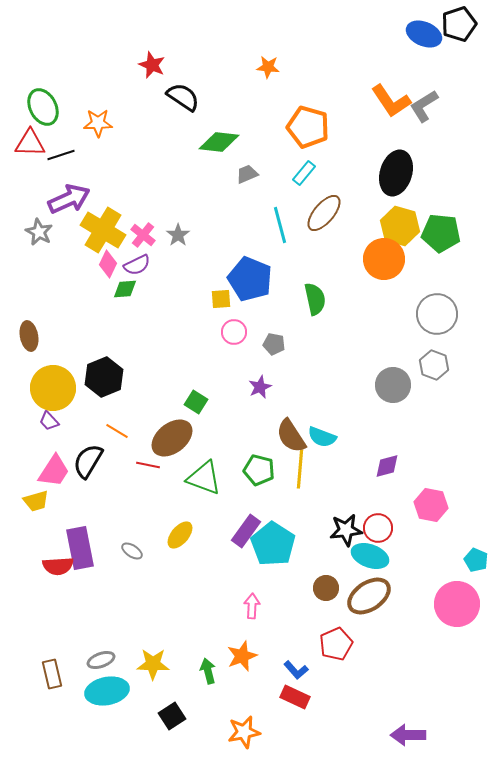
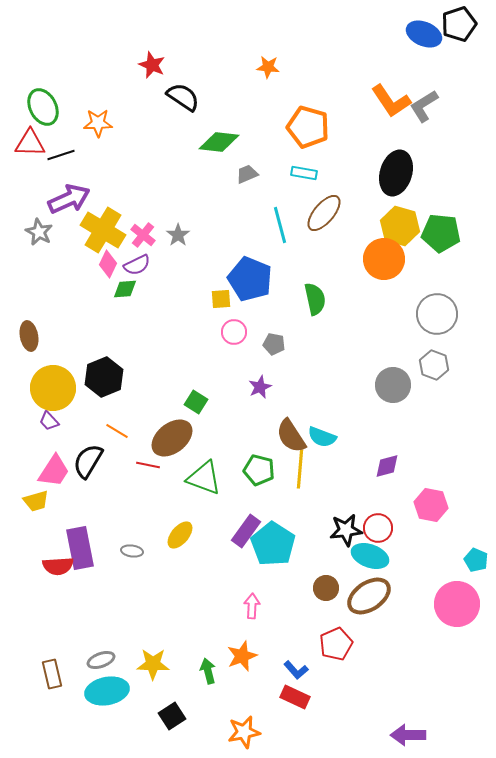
cyan rectangle at (304, 173): rotated 60 degrees clockwise
gray ellipse at (132, 551): rotated 25 degrees counterclockwise
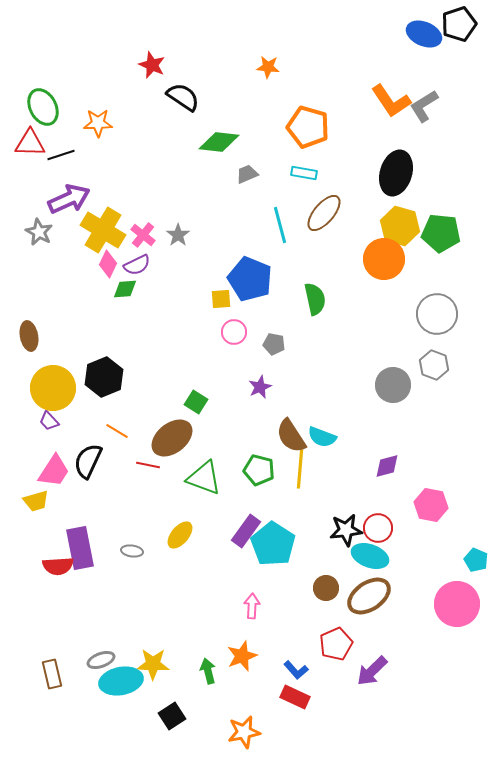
black semicircle at (88, 461): rotated 6 degrees counterclockwise
cyan ellipse at (107, 691): moved 14 px right, 10 px up
purple arrow at (408, 735): moved 36 px left, 64 px up; rotated 44 degrees counterclockwise
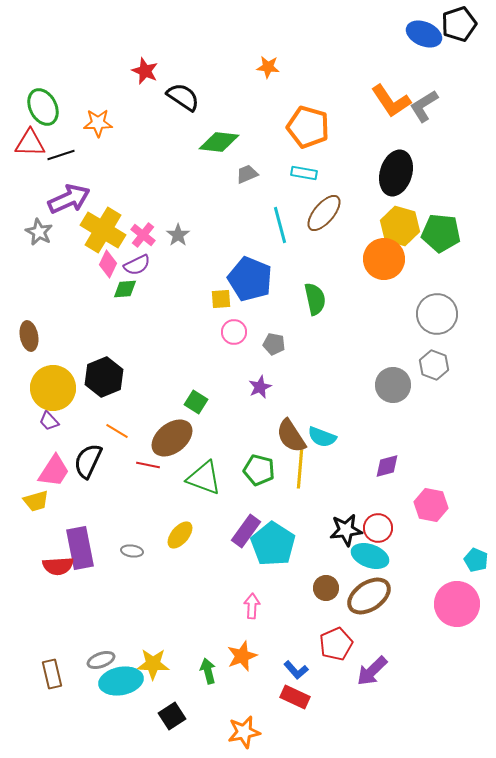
red star at (152, 65): moved 7 px left, 6 px down
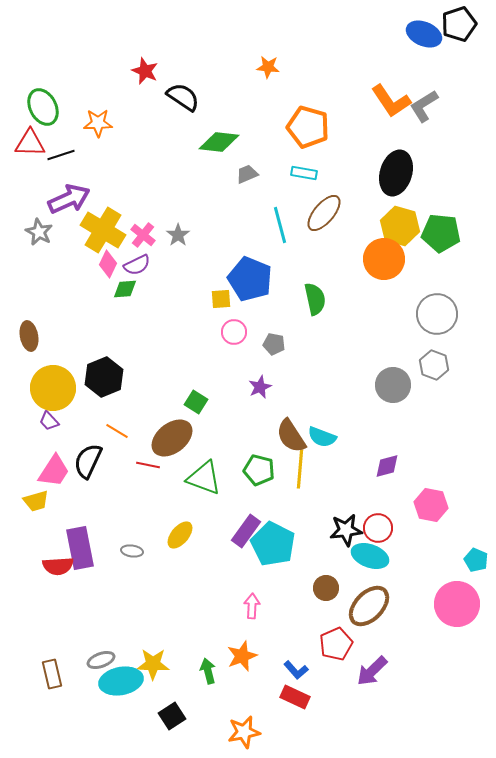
cyan pentagon at (273, 544): rotated 6 degrees counterclockwise
brown ellipse at (369, 596): moved 10 px down; rotated 12 degrees counterclockwise
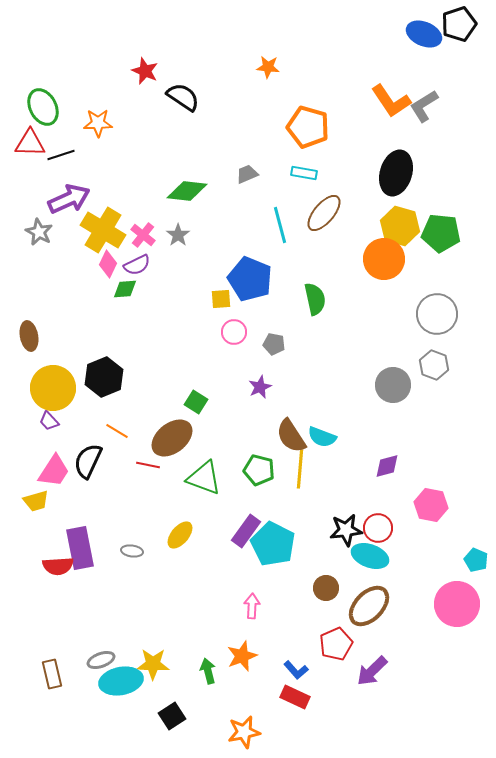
green diamond at (219, 142): moved 32 px left, 49 px down
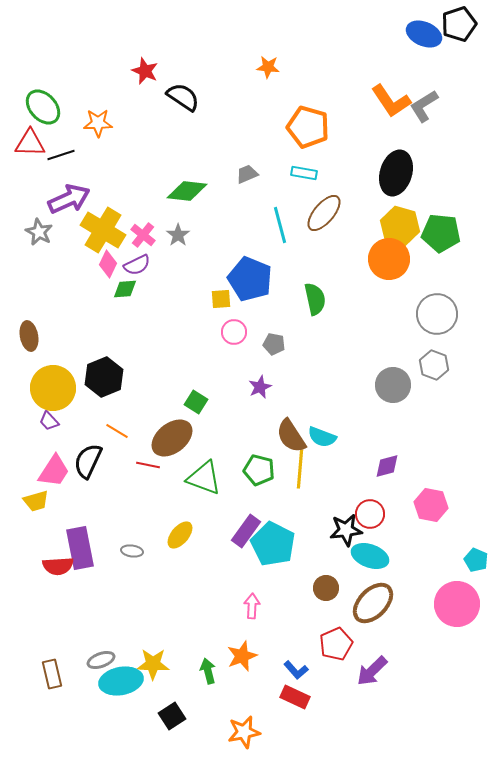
green ellipse at (43, 107): rotated 15 degrees counterclockwise
orange circle at (384, 259): moved 5 px right
red circle at (378, 528): moved 8 px left, 14 px up
brown ellipse at (369, 606): moved 4 px right, 3 px up
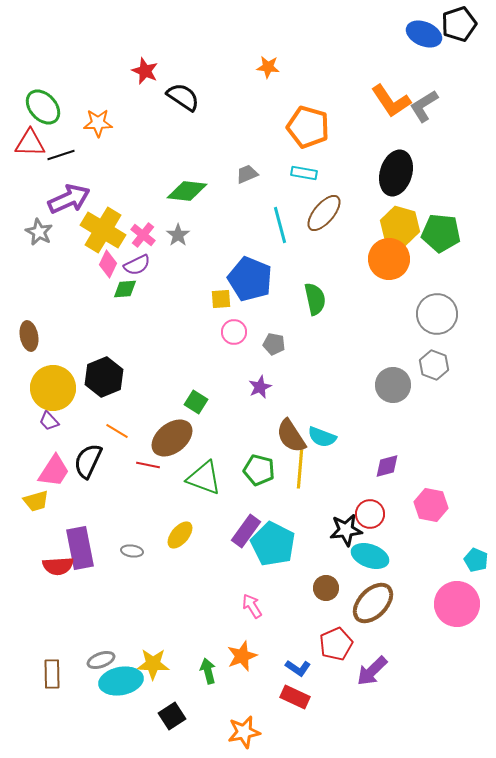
pink arrow at (252, 606): rotated 35 degrees counterclockwise
blue L-shape at (296, 670): moved 2 px right, 2 px up; rotated 15 degrees counterclockwise
brown rectangle at (52, 674): rotated 12 degrees clockwise
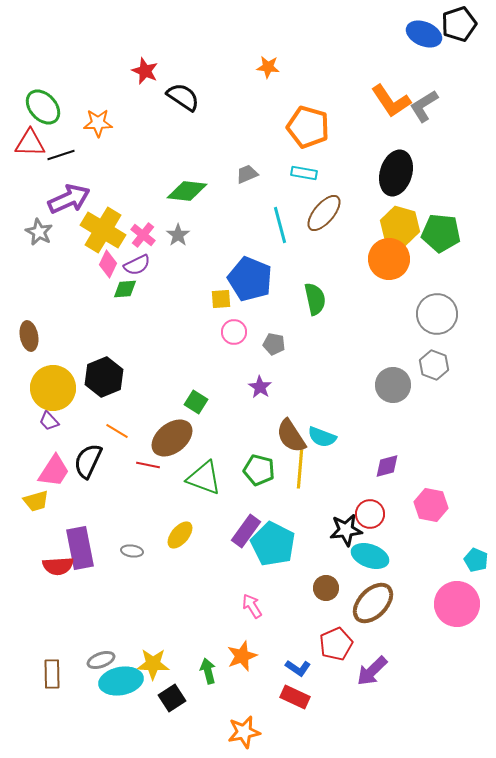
purple star at (260, 387): rotated 15 degrees counterclockwise
black square at (172, 716): moved 18 px up
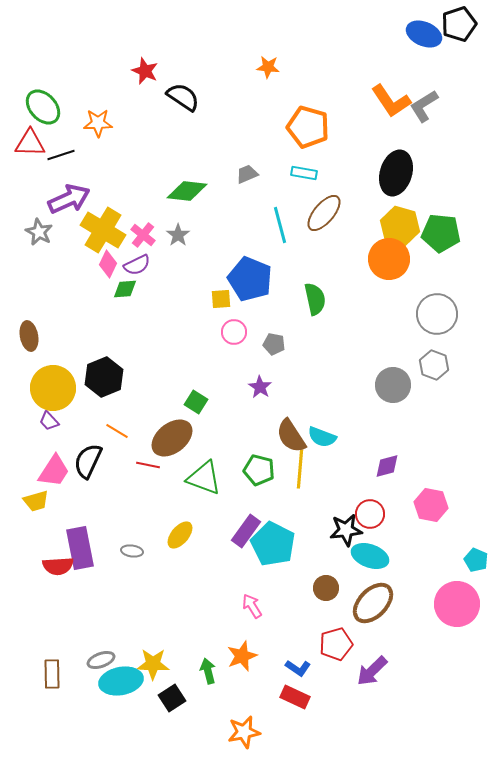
red pentagon at (336, 644): rotated 8 degrees clockwise
